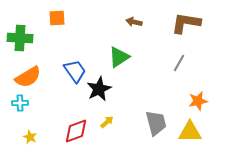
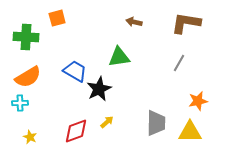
orange square: rotated 12 degrees counterclockwise
green cross: moved 6 px right, 1 px up
green triangle: rotated 25 degrees clockwise
blue trapezoid: rotated 25 degrees counterclockwise
gray trapezoid: rotated 16 degrees clockwise
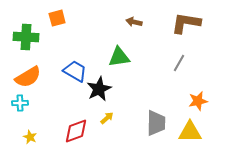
yellow arrow: moved 4 px up
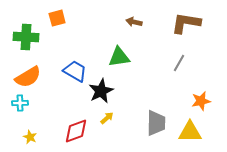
black star: moved 2 px right, 2 px down
orange star: moved 3 px right
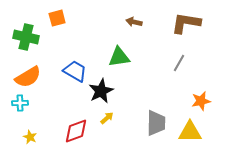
green cross: rotated 10 degrees clockwise
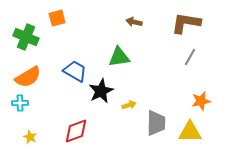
green cross: rotated 10 degrees clockwise
gray line: moved 11 px right, 6 px up
yellow arrow: moved 22 px right, 13 px up; rotated 24 degrees clockwise
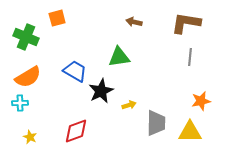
gray line: rotated 24 degrees counterclockwise
